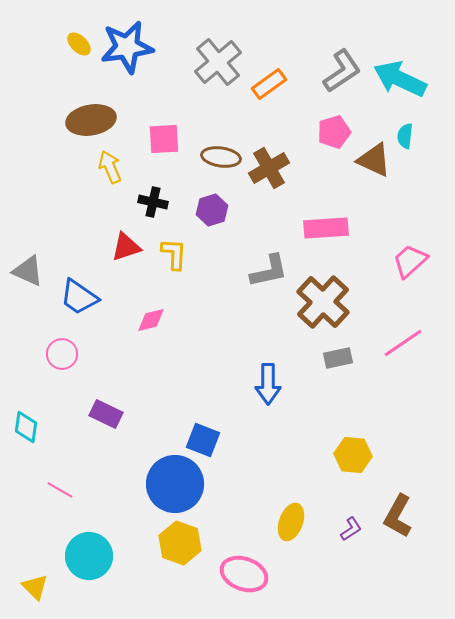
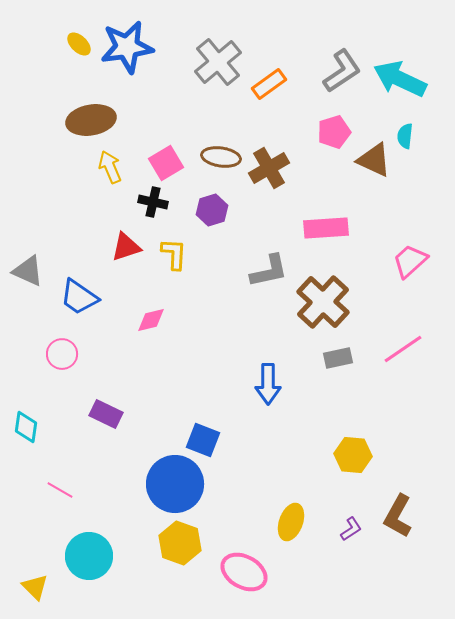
pink square at (164, 139): moved 2 px right, 24 px down; rotated 28 degrees counterclockwise
pink line at (403, 343): moved 6 px down
pink ellipse at (244, 574): moved 2 px up; rotated 9 degrees clockwise
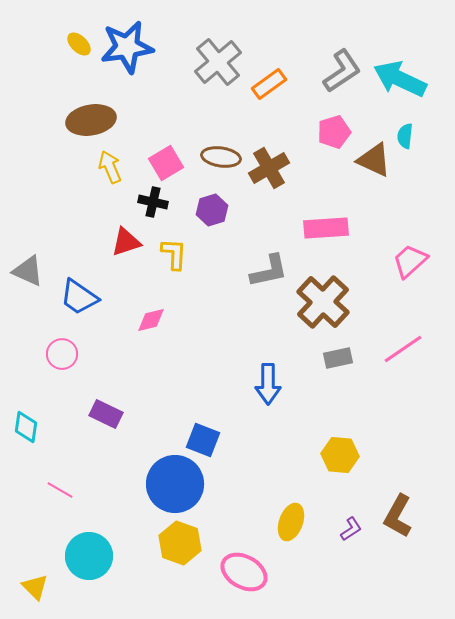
red triangle at (126, 247): moved 5 px up
yellow hexagon at (353, 455): moved 13 px left
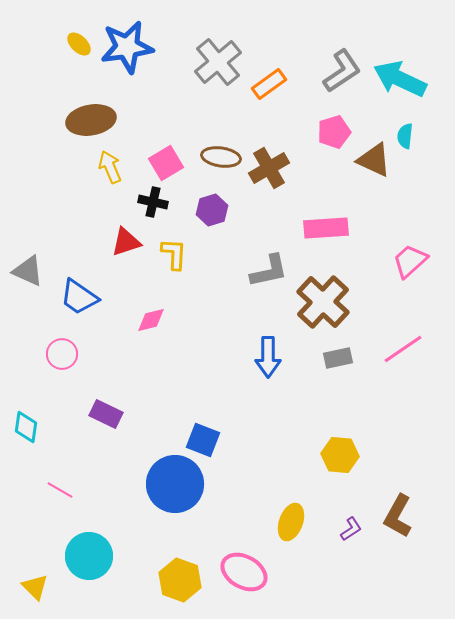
blue arrow at (268, 384): moved 27 px up
yellow hexagon at (180, 543): moved 37 px down
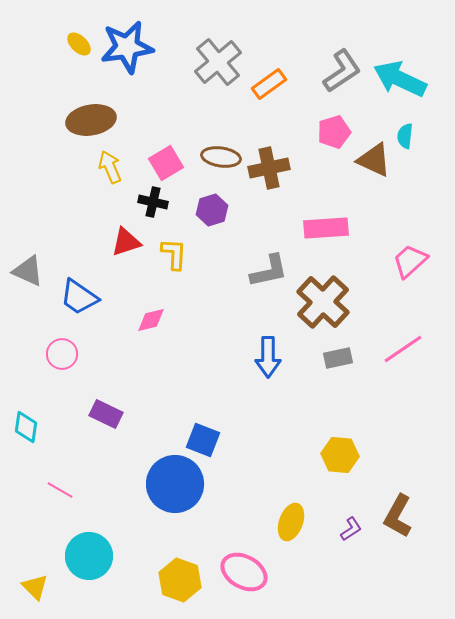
brown cross at (269, 168): rotated 18 degrees clockwise
